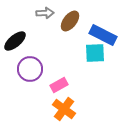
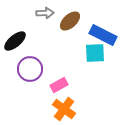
brown ellipse: rotated 10 degrees clockwise
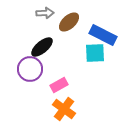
brown ellipse: moved 1 px left, 1 px down
black ellipse: moved 27 px right, 6 px down
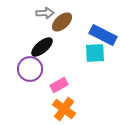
brown ellipse: moved 7 px left
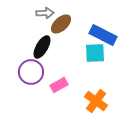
brown ellipse: moved 1 px left, 2 px down
black ellipse: rotated 20 degrees counterclockwise
purple circle: moved 1 px right, 3 px down
orange cross: moved 32 px right, 8 px up
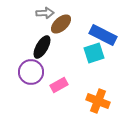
cyan square: moved 1 px left; rotated 15 degrees counterclockwise
orange cross: moved 2 px right; rotated 15 degrees counterclockwise
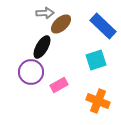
blue rectangle: moved 9 px up; rotated 16 degrees clockwise
cyan square: moved 2 px right, 7 px down
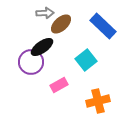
black ellipse: rotated 25 degrees clockwise
cyan square: moved 10 px left; rotated 20 degrees counterclockwise
purple circle: moved 10 px up
orange cross: rotated 35 degrees counterclockwise
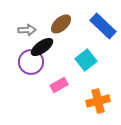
gray arrow: moved 18 px left, 17 px down
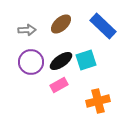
black ellipse: moved 19 px right, 14 px down
cyan square: rotated 20 degrees clockwise
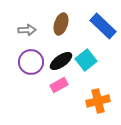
brown ellipse: rotated 30 degrees counterclockwise
cyan square: rotated 20 degrees counterclockwise
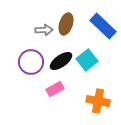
brown ellipse: moved 5 px right
gray arrow: moved 17 px right
cyan square: moved 1 px right
pink rectangle: moved 4 px left, 4 px down
orange cross: rotated 25 degrees clockwise
